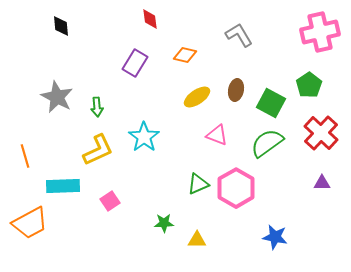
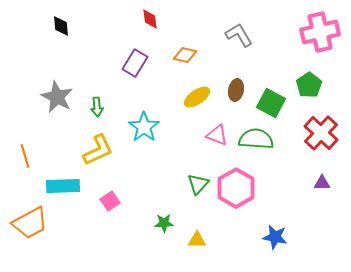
cyan star: moved 10 px up
green semicircle: moved 11 px left, 4 px up; rotated 40 degrees clockwise
green triangle: rotated 25 degrees counterclockwise
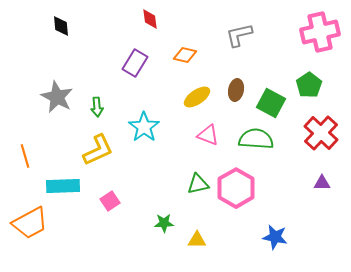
gray L-shape: rotated 72 degrees counterclockwise
pink triangle: moved 9 px left
green triangle: rotated 35 degrees clockwise
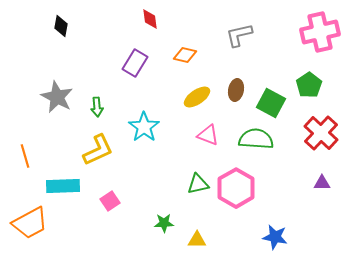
black diamond: rotated 15 degrees clockwise
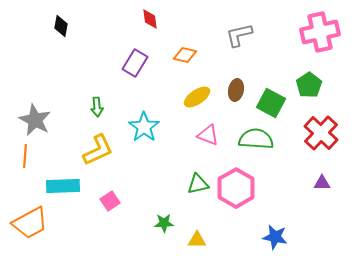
gray star: moved 22 px left, 23 px down
orange line: rotated 20 degrees clockwise
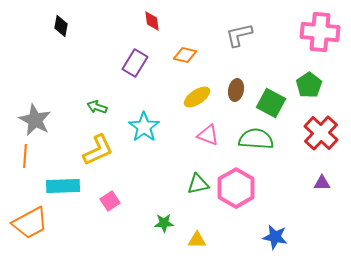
red diamond: moved 2 px right, 2 px down
pink cross: rotated 18 degrees clockwise
green arrow: rotated 114 degrees clockwise
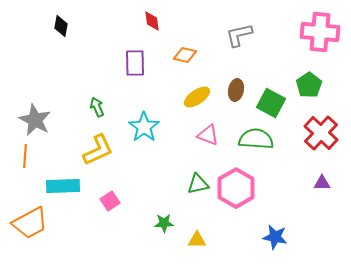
purple rectangle: rotated 32 degrees counterclockwise
green arrow: rotated 48 degrees clockwise
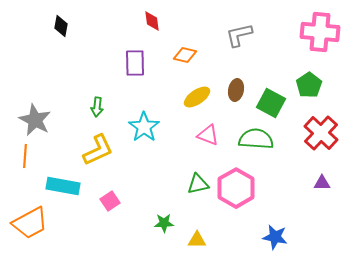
green arrow: rotated 150 degrees counterclockwise
cyan rectangle: rotated 12 degrees clockwise
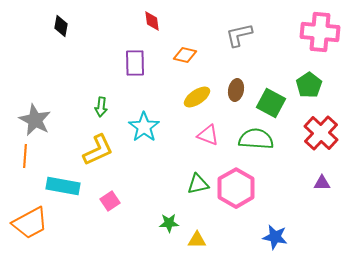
green arrow: moved 4 px right
green star: moved 5 px right
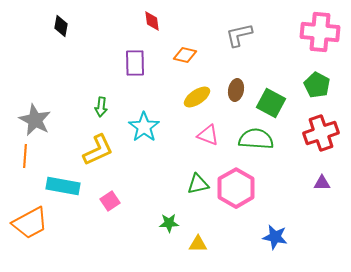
green pentagon: moved 8 px right; rotated 10 degrees counterclockwise
red cross: rotated 28 degrees clockwise
yellow triangle: moved 1 px right, 4 px down
